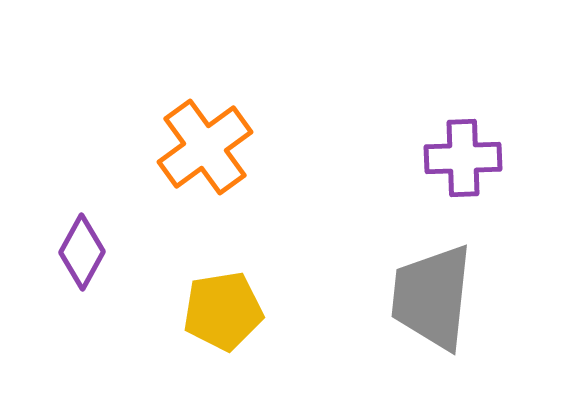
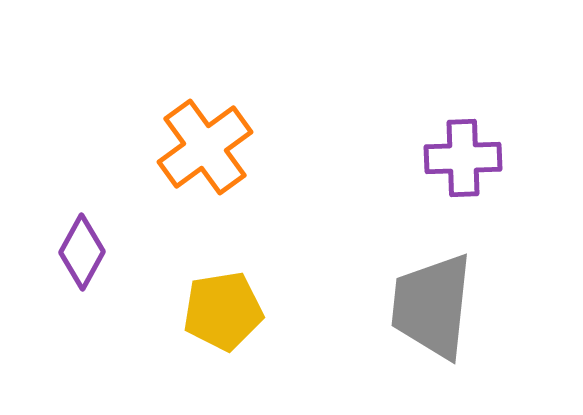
gray trapezoid: moved 9 px down
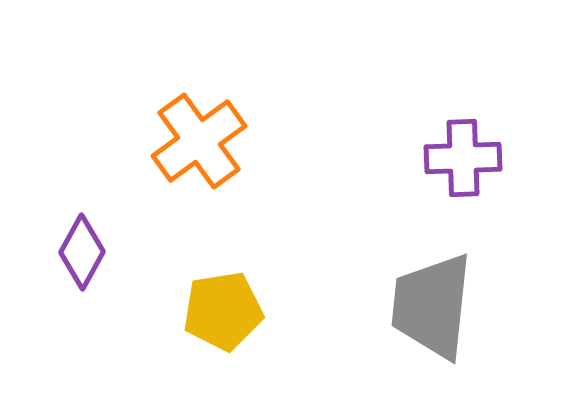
orange cross: moved 6 px left, 6 px up
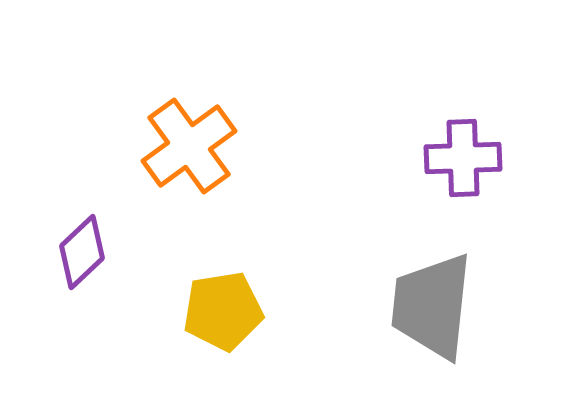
orange cross: moved 10 px left, 5 px down
purple diamond: rotated 18 degrees clockwise
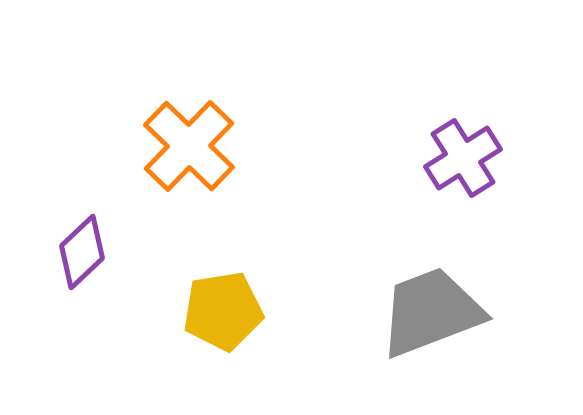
orange cross: rotated 10 degrees counterclockwise
purple cross: rotated 30 degrees counterclockwise
gray trapezoid: moved 1 px left, 6 px down; rotated 63 degrees clockwise
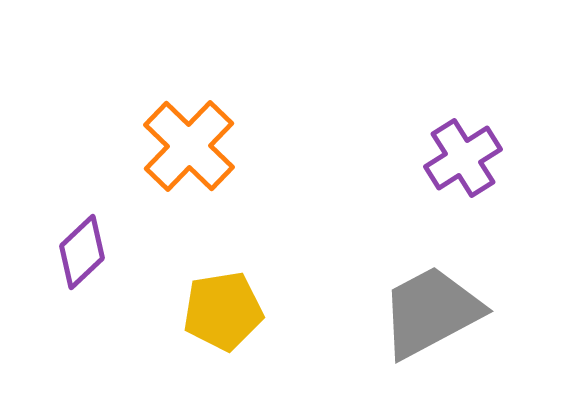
gray trapezoid: rotated 7 degrees counterclockwise
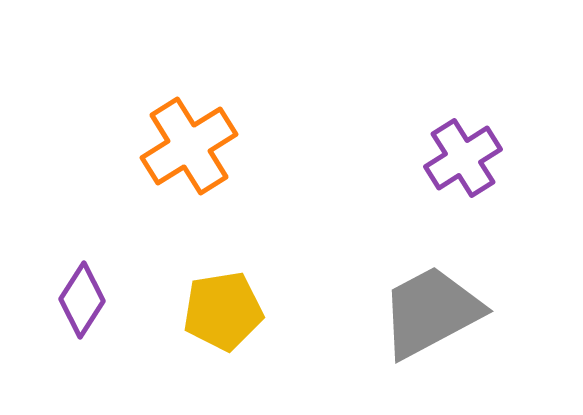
orange cross: rotated 14 degrees clockwise
purple diamond: moved 48 px down; rotated 14 degrees counterclockwise
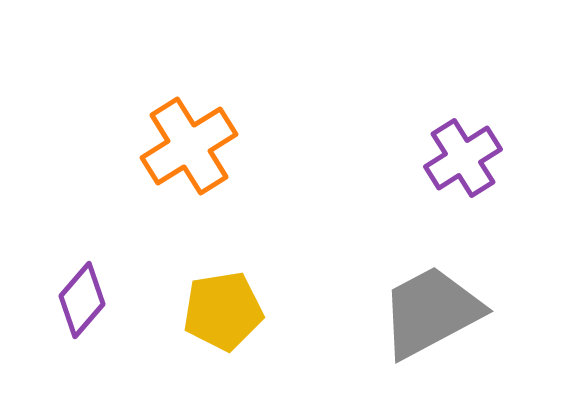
purple diamond: rotated 8 degrees clockwise
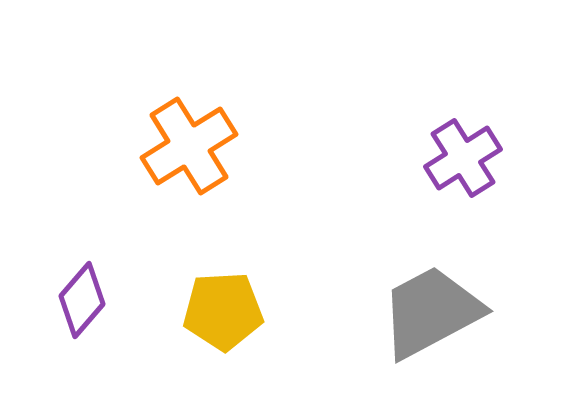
yellow pentagon: rotated 6 degrees clockwise
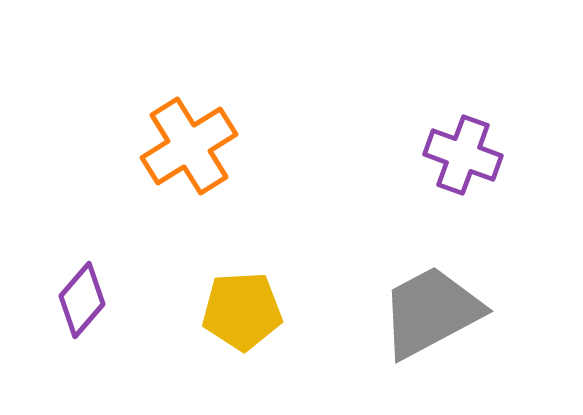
purple cross: moved 3 px up; rotated 38 degrees counterclockwise
yellow pentagon: moved 19 px right
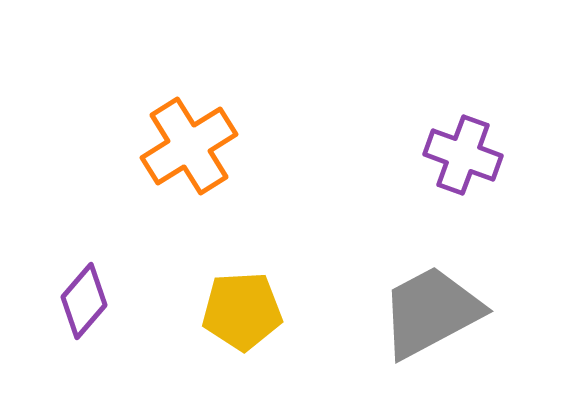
purple diamond: moved 2 px right, 1 px down
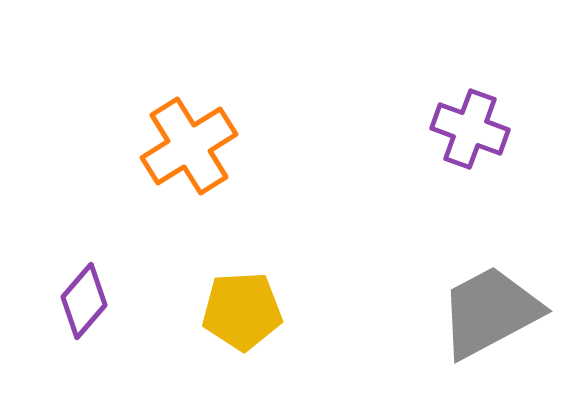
purple cross: moved 7 px right, 26 px up
gray trapezoid: moved 59 px right
